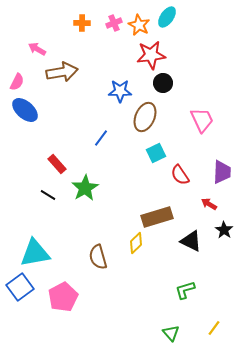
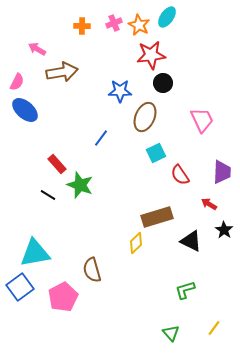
orange cross: moved 3 px down
green star: moved 5 px left, 3 px up; rotated 20 degrees counterclockwise
brown semicircle: moved 6 px left, 13 px down
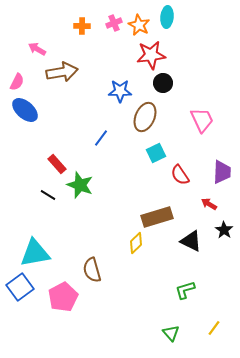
cyan ellipse: rotated 30 degrees counterclockwise
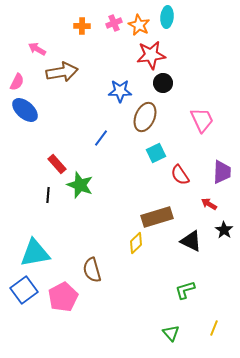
black line: rotated 63 degrees clockwise
blue square: moved 4 px right, 3 px down
yellow line: rotated 14 degrees counterclockwise
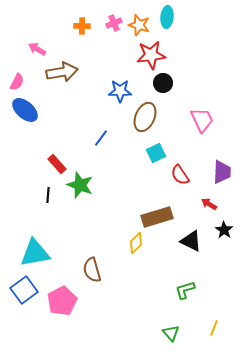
orange star: rotated 10 degrees counterclockwise
pink pentagon: moved 1 px left, 4 px down
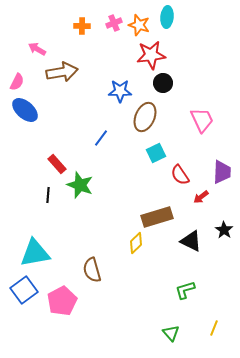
red arrow: moved 8 px left, 7 px up; rotated 70 degrees counterclockwise
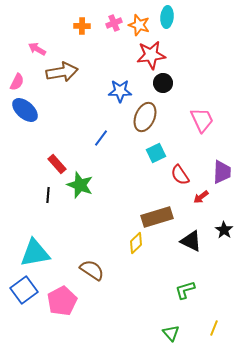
brown semicircle: rotated 140 degrees clockwise
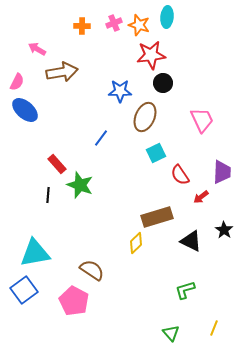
pink pentagon: moved 12 px right; rotated 16 degrees counterclockwise
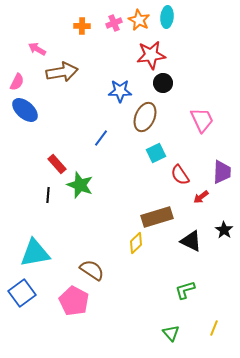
orange star: moved 5 px up; rotated 10 degrees clockwise
blue square: moved 2 px left, 3 px down
